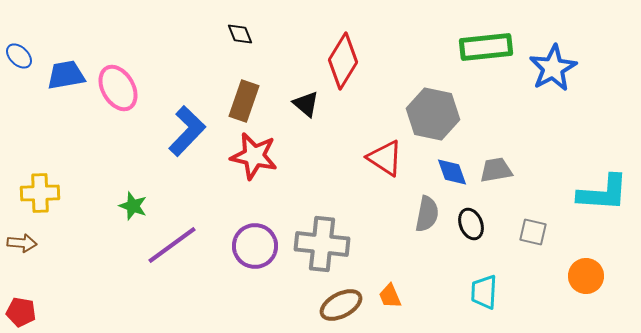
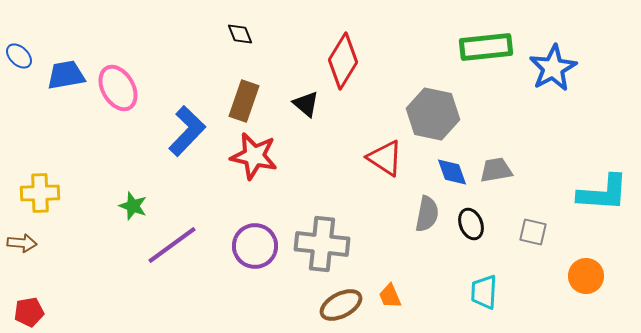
red pentagon: moved 8 px right; rotated 20 degrees counterclockwise
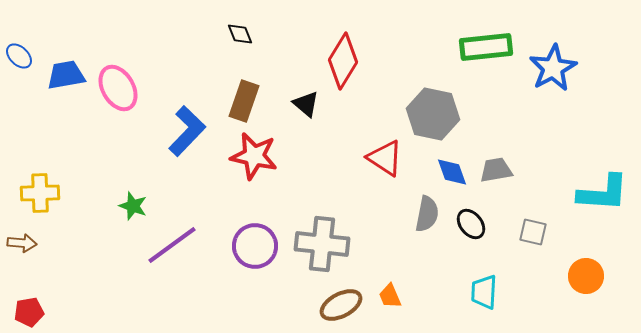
black ellipse: rotated 16 degrees counterclockwise
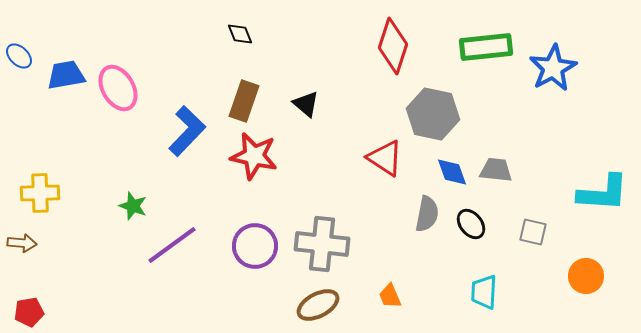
red diamond: moved 50 px right, 15 px up; rotated 14 degrees counterclockwise
gray trapezoid: rotated 16 degrees clockwise
brown ellipse: moved 23 px left
